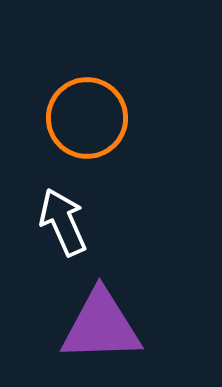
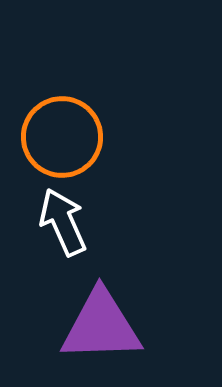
orange circle: moved 25 px left, 19 px down
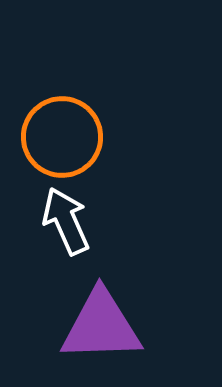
white arrow: moved 3 px right, 1 px up
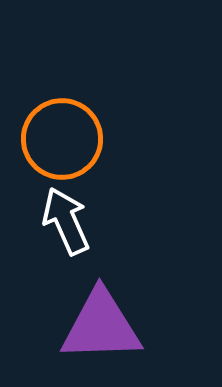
orange circle: moved 2 px down
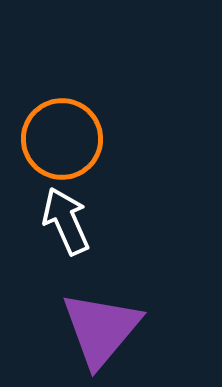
purple triangle: moved 3 px down; rotated 48 degrees counterclockwise
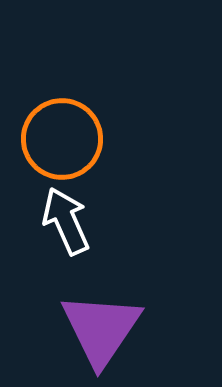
purple triangle: rotated 6 degrees counterclockwise
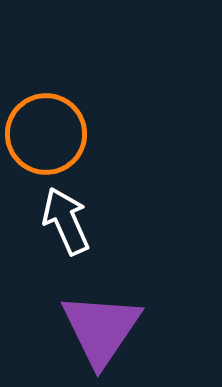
orange circle: moved 16 px left, 5 px up
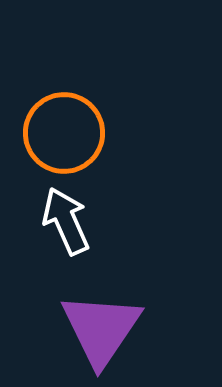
orange circle: moved 18 px right, 1 px up
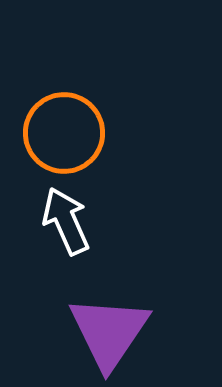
purple triangle: moved 8 px right, 3 px down
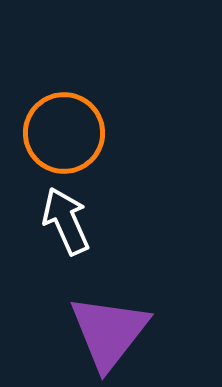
purple triangle: rotated 4 degrees clockwise
